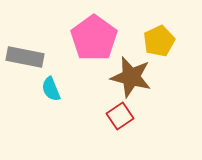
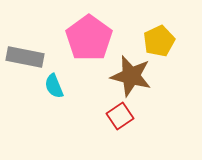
pink pentagon: moved 5 px left
brown star: moved 1 px up
cyan semicircle: moved 3 px right, 3 px up
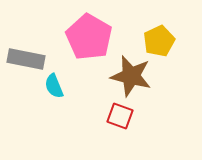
pink pentagon: moved 1 px up; rotated 6 degrees counterclockwise
gray rectangle: moved 1 px right, 2 px down
red square: rotated 36 degrees counterclockwise
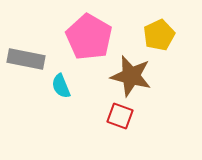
yellow pentagon: moved 6 px up
cyan semicircle: moved 7 px right
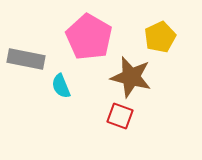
yellow pentagon: moved 1 px right, 2 px down
brown star: moved 1 px down
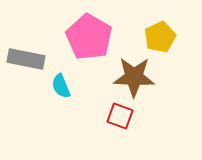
brown star: moved 3 px right; rotated 12 degrees counterclockwise
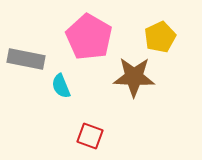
red square: moved 30 px left, 20 px down
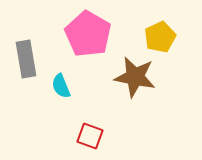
pink pentagon: moved 1 px left, 3 px up
gray rectangle: rotated 69 degrees clockwise
brown star: moved 1 px right; rotated 9 degrees clockwise
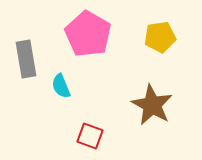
yellow pentagon: rotated 16 degrees clockwise
brown star: moved 17 px right, 28 px down; rotated 18 degrees clockwise
